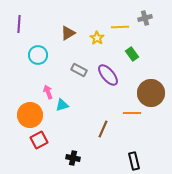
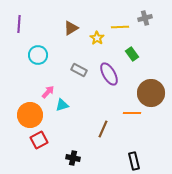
brown triangle: moved 3 px right, 5 px up
purple ellipse: moved 1 px right, 1 px up; rotated 10 degrees clockwise
pink arrow: rotated 64 degrees clockwise
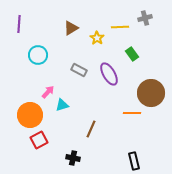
brown line: moved 12 px left
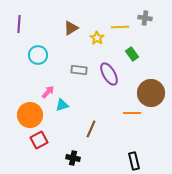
gray cross: rotated 24 degrees clockwise
gray rectangle: rotated 21 degrees counterclockwise
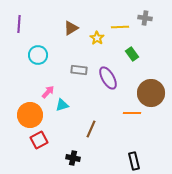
purple ellipse: moved 1 px left, 4 px down
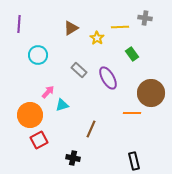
gray rectangle: rotated 35 degrees clockwise
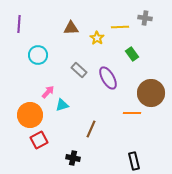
brown triangle: rotated 28 degrees clockwise
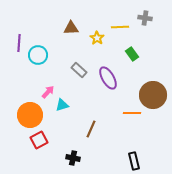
purple line: moved 19 px down
brown circle: moved 2 px right, 2 px down
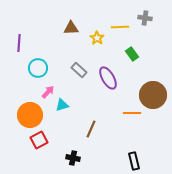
cyan circle: moved 13 px down
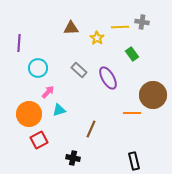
gray cross: moved 3 px left, 4 px down
cyan triangle: moved 3 px left, 5 px down
orange circle: moved 1 px left, 1 px up
